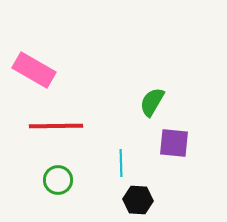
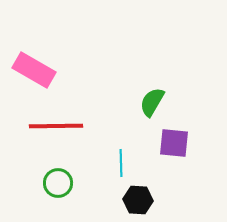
green circle: moved 3 px down
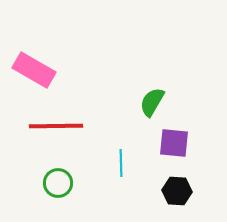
black hexagon: moved 39 px right, 9 px up
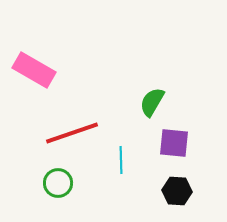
red line: moved 16 px right, 7 px down; rotated 18 degrees counterclockwise
cyan line: moved 3 px up
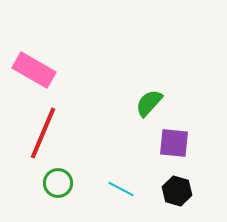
green semicircle: moved 3 px left, 1 px down; rotated 12 degrees clockwise
red line: moved 29 px left; rotated 48 degrees counterclockwise
cyan line: moved 29 px down; rotated 60 degrees counterclockwise
black hexagon: rotated 12 degrees clockwise
